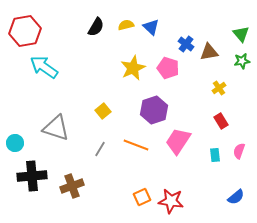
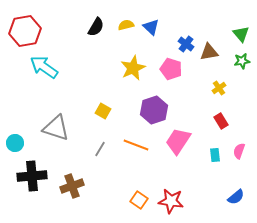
pink pentagon: moved 3 px right, 1 px down
yellow square: rotated 21 degrees counterclockwise
orange square: moved 3 px left, 3 px down; rotated 30 degrees counterclockwise
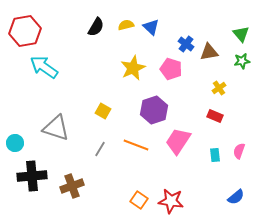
red rectangle: moved 6 px left, 5 px up; rotated 35 degrees counterclockwise
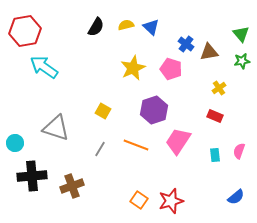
red star: rotated 25 degrees counterclockwise
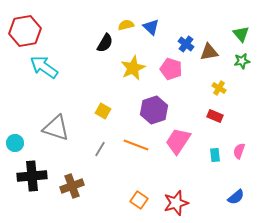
black semicircle: moved 9 px right, 16 px down
yellow cross: rotated 24 degrees counterclockwise
red star: moved 5 px right, 2 px down
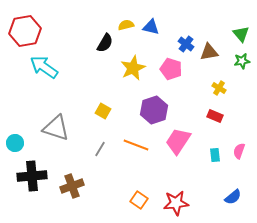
blue triangle: rotated 30 degrees counterclockwise
blue semicircle: moved 3 px left
red star: rotated 10 degrees clockwise
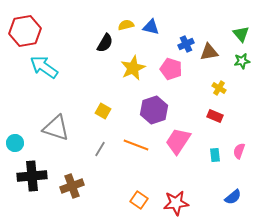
blue cross: rotated 28 degrees clockwise
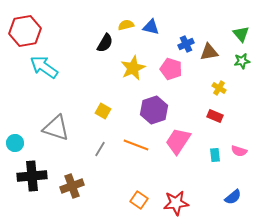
pink semicircle: rotated 91 degrees counterclockwise
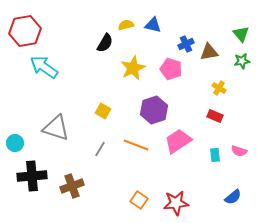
blue triangle: moved 2 px right, 2 px up
pink trapezoid: rotated 24 degrees clockwise
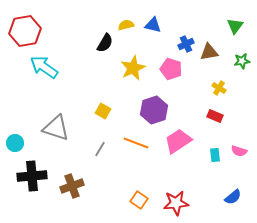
green triangle: moved 6 px left, 8 px up; rotated 18 degrees clockwise
orange line: moved 2 px up
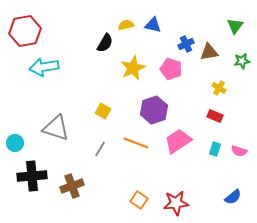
cyan arrow: rotated 44 degrees counterclockwise
cyan rectangle: moved 6 px up; rotated 24 degrees clockwise
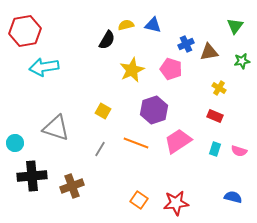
black semicircle: moved 2 px right, 3 px up
yellow star: moved 1 px left, 2 px down
blue semicircle: rotated 126 degrees counterclockwise
